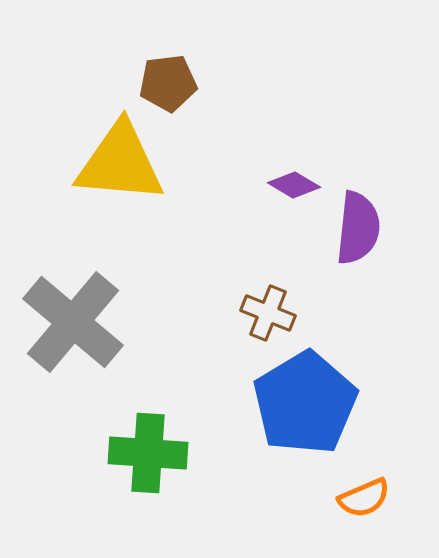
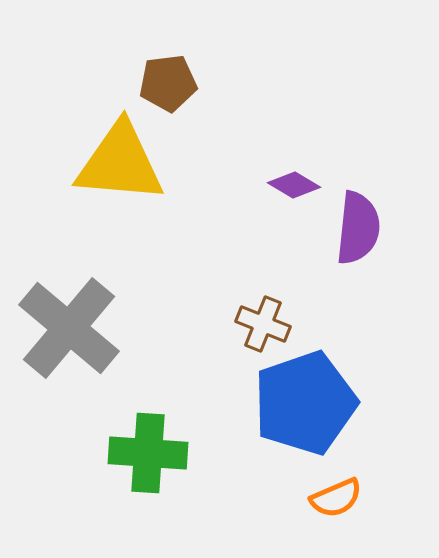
brown cross: moved 5 px left, 11 px down
gray cross: moved 4 px left, 6 px down
blue pentagon: rotated 12 degrees clockwise
orange semicircle: moved 28 px left
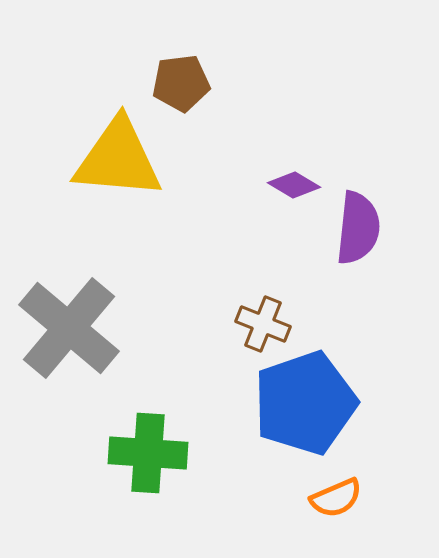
brown pentagon: moved 13 px right
yellow triangle: moved 2 px left, 4 px up
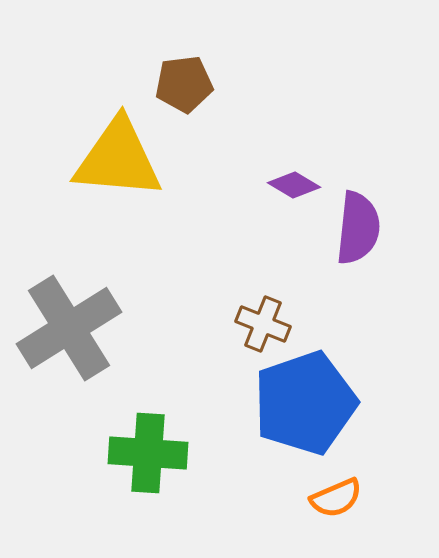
brown pentagon: moved 3 px right, 1 px down
gray cross: rotated 18 degrees clockwise
